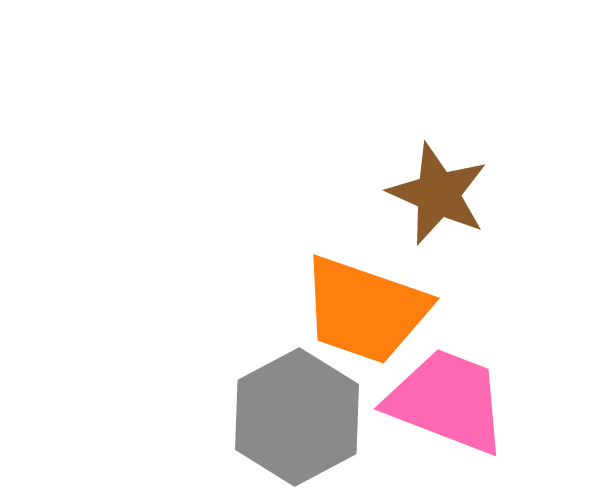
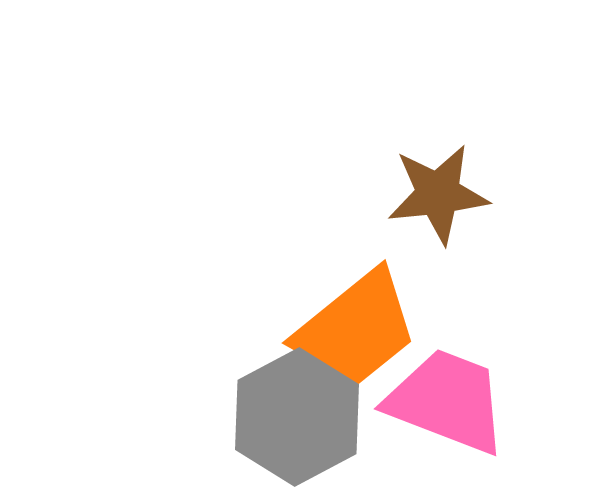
brown star: rotated 30 degrees counterclockwise
orange trapezoid: moved 9 px left, 19 px down; rotated 58 degrees counterclockwise
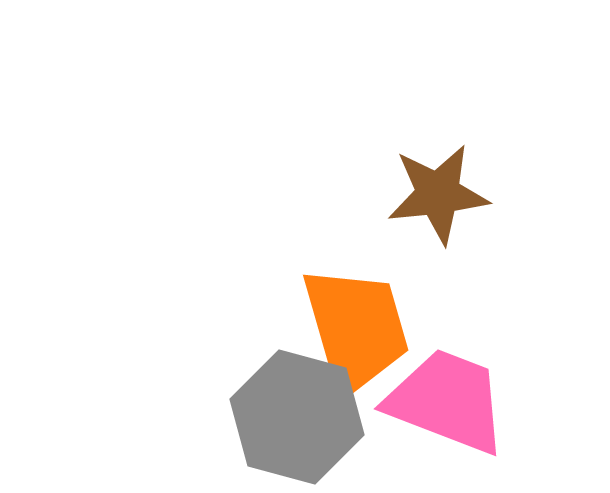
orange trapezoid: rotated 67 degrees counterclockwise
gray hexagon: rotated 17 degrees counterclockwise
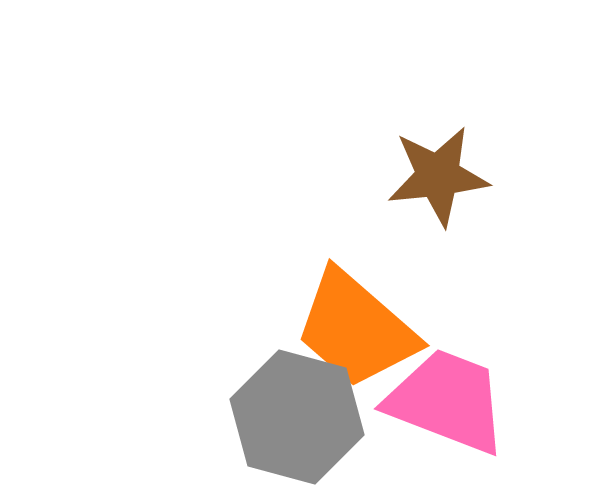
brown star: moved 18 px up
orange trapezoid: rotated 147 degrees clockwise
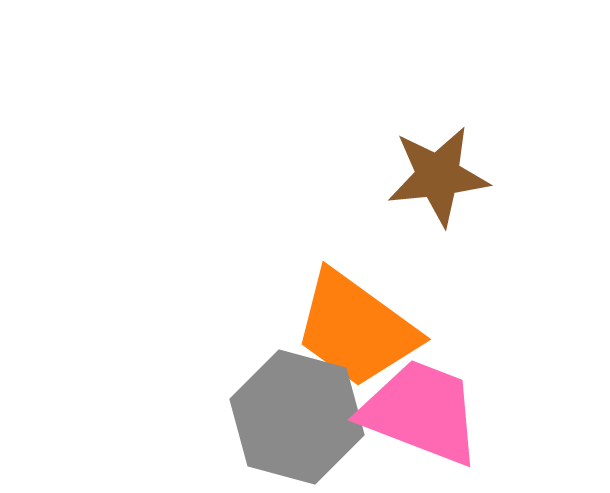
orange trapezoid: rotated 5 degrees counterclockwise
pink trapezoid: moved 26 px left, 11 px down
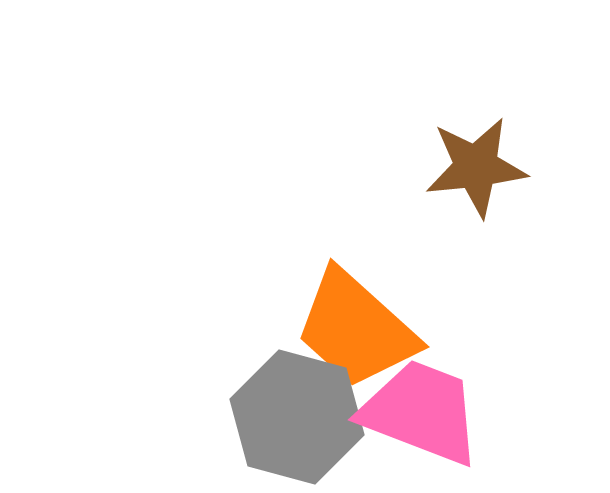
brown star: moved 38 px right, 9 px up
orange trapezoid: rotated 6 degrees clockwise
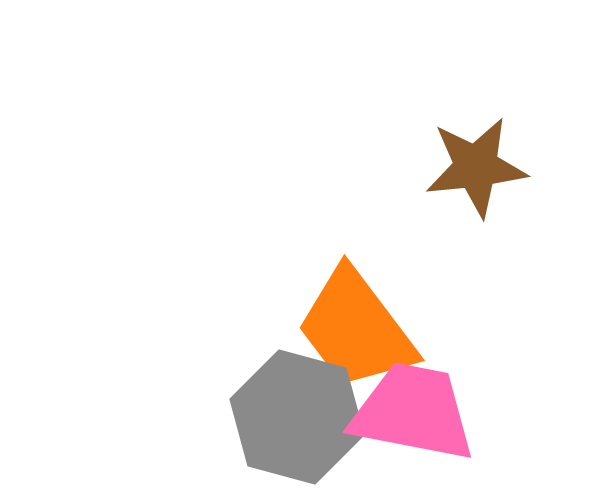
orange trapezoid: rotated 11 degrees clockwise
pink trapezoid: moved 8 px left; rotated 10 degrees counterclockwise
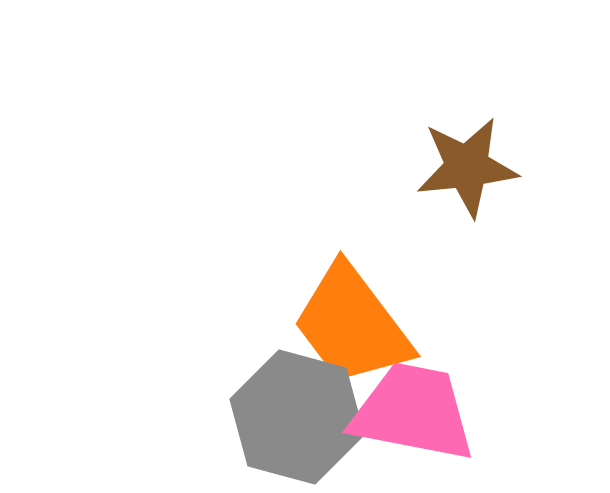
brown star: moved 9 px left
orange trapezoid: moved 4 px left, 4 px up
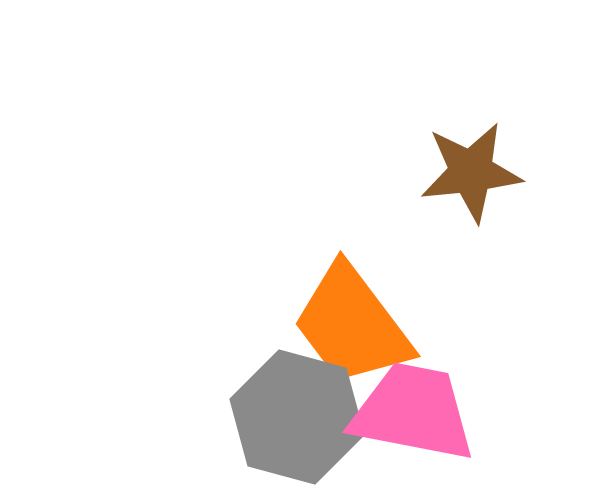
brown star: moved 4 px right, 5 px down
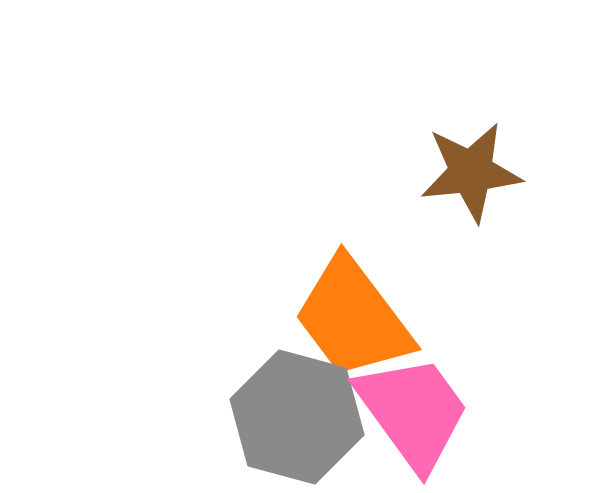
orange trapezoid: moved 1 px right, 7 px up
pink trapezoid: rotated 43 degrees clockwise
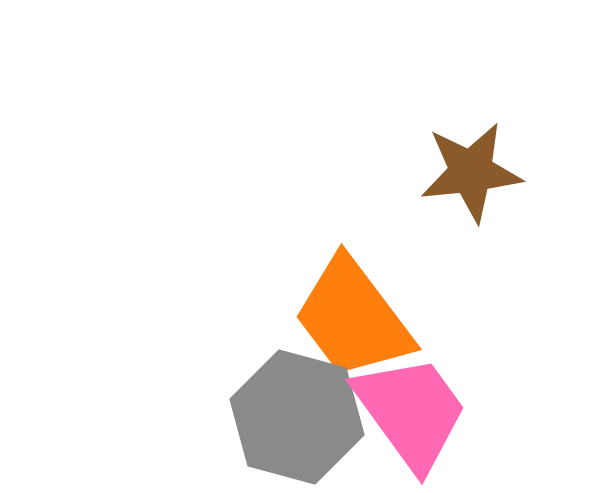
pink trapezoid: moved 2 px left
